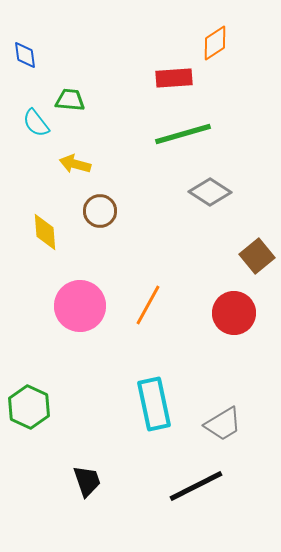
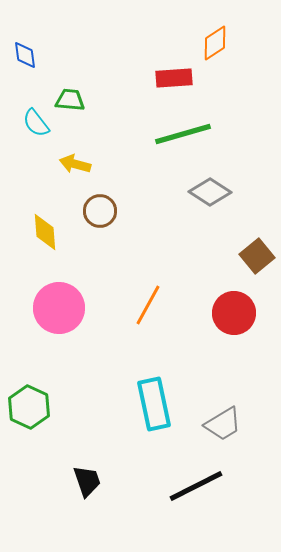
pink circle: moved 21 px left, 2 px down
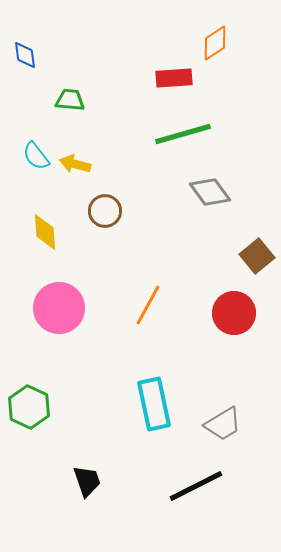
cyan semicircle: moved 33 px down
gray diamond: rotated 21 degrees clockwise
brown circle: moved 5 px right
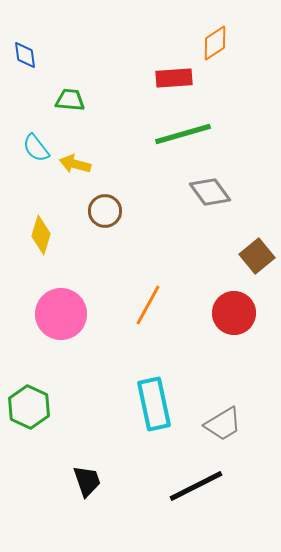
cyan semicircle: moved 8 px up
yellow diamond: moved 4 px left, 3 px down; rotated 21 degrees clockwise
pink circle: moved 2 px right, 6 px down
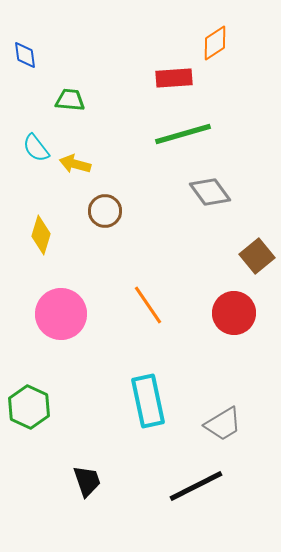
orange line: rotated 63 degrees counterclockwise
cyan rectangle: moved 6 px left, 3 px up
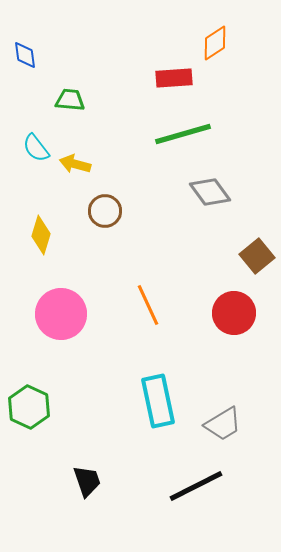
orange line: rotated 9 degrees clockwise
cyan rectangle: moved 10 px right
